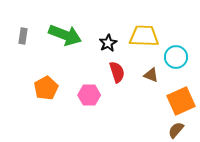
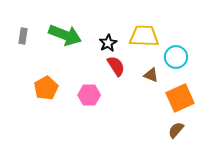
red semicircle: moved 1 px left, 6 px up; rotated 15 degrees counterclockwise
orange square: moved 1 px left, 3 px up
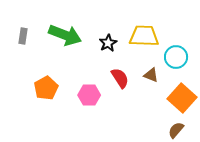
red semicircle: moved 4 px right, 12 px down
orange square: moved 2 px right; rotated 24 degrees counterclockwise
